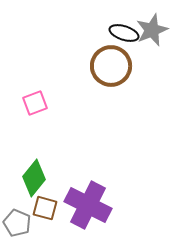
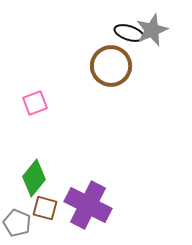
black ellipse: moved 5 px right
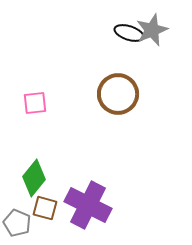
brown circle: moved 7 px right, 28 px down
pink square: rotated 15 degrees clockwise
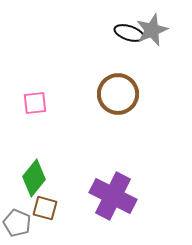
purple cross: moved 25 px right, 9 px up
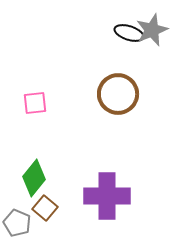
purple cross: moved 6 px left; rotated 27 degrees counterclockwise
brown square: rotated 25 degrees clockwise
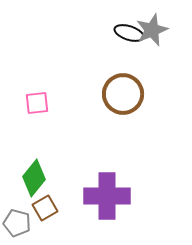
brown circle: moved 5 px right
pink square: moved 2 px right
brown square: rotated 20 degrees clockwise
gray pentagon: rotated 8 degrees counterclockwise
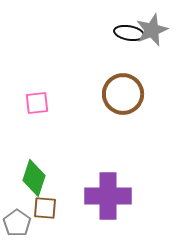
black ellipse: rotated 8 degrees counterclockwise
green diamond: rotated 21 degrees counterclockwise
purple cross: moved 1 px right
brown square: rotated 35 degrees clockwise
gray pentagon: rotated 20 degrees clockwise
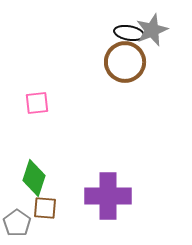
brown circle: moved 2 px right, 32 px up
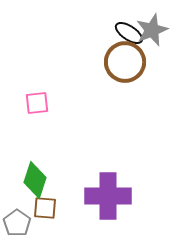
black ellipse: rotated 24 degrees clockwise
green diamond: moved 1 px right, 2 px down
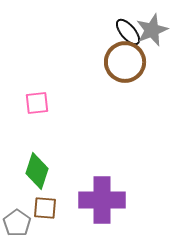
black ellipse: moved 1 px left, 1 px up; rotated 16 degrees clockwise
green diamond: moved 2 px right, 9 px up
purple cross: moved 6 px left, 4 px down
